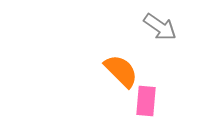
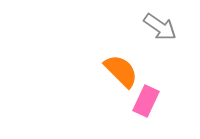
pink rectangle: rotated 20 degrees clockwise
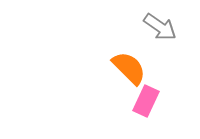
orange semicircle: moved 8 px right, 3 px up
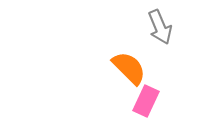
gray arrow: rotated 32 degrees clockwise
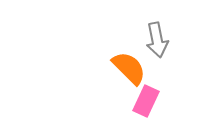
gray arrow: moved 3 px left, 13 px down; rotated 12 degrees clockwise
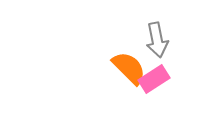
pink rectangle: moved 8 px right, 22 px up; rotated 32 degrees clockwise
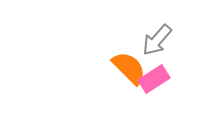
gray arrow: rotated 52 degrees clockwise
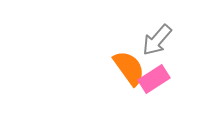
orange semicircle: rotated 9 degrees clockwise
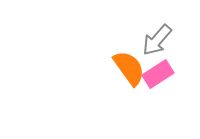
pink rectangle: moved 4 px right, 5 px up
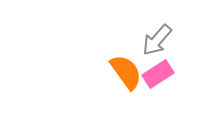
orange semicircle: moved 3 px left, 4 px down
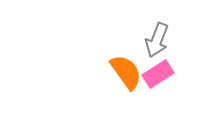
gray arrow: rotated 20 degrees counterclockwise
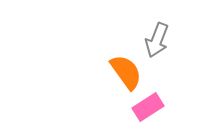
pink rectangle: moved 10 px left, 33 px down
